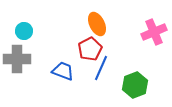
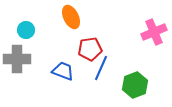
orange ellipse: moved 26 px left, 7 px up
cyan circle: moved 2 px right, 1 px up
red pentagon: rotated 20 degrees clockwise
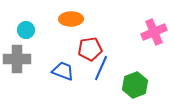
orange ellipse: moved 2 px down; rotated 65 degrees counterclockwise
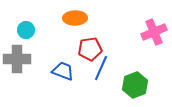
orange ellipse: moved 4 px right, 1 px up
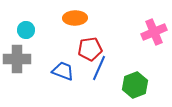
blue line: moved 2 px left
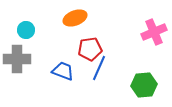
orange ellipse: rotated 20 degrees counterclockwise
green hexagon: moved 9 px right; rotated 15 degrees clockwise
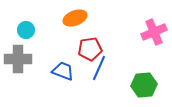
gray cross: moved 1 px right
